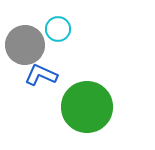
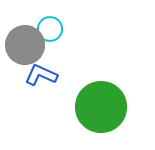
cyan circle: moved 8 px left
green circle: moved 14 px right
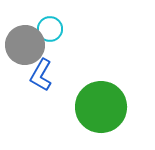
blue L-shape: rotated 84 degrees counterclockwise
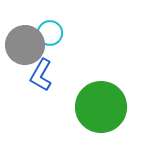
cyan circle: moved 4 px down
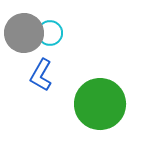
gray circle: moved 1 px left, 12 px up
green circle: moved 1 px left, 3 px up
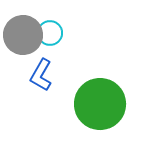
gray circle: moved 1 px left, 2 px down
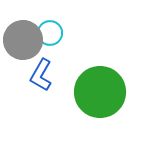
gray circle: moved 5 px down
green circle: moved 12 px up
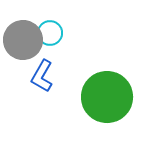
blue L-shape: moved 1 px right, 1 px down
green circle: moved 7 px right, 5 px down
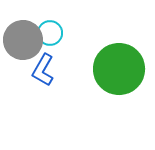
blue L-shape: moved 1 px right, 6 px up
green circle: moved 12 px right, 28 px up
